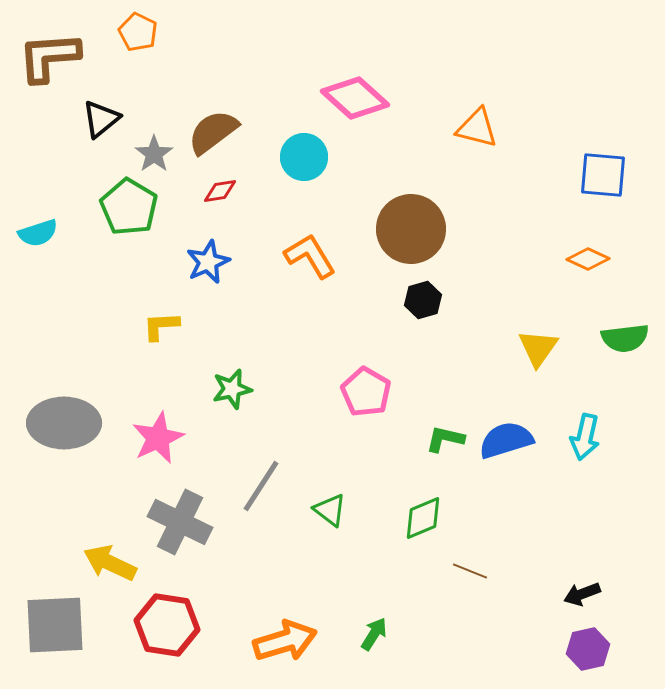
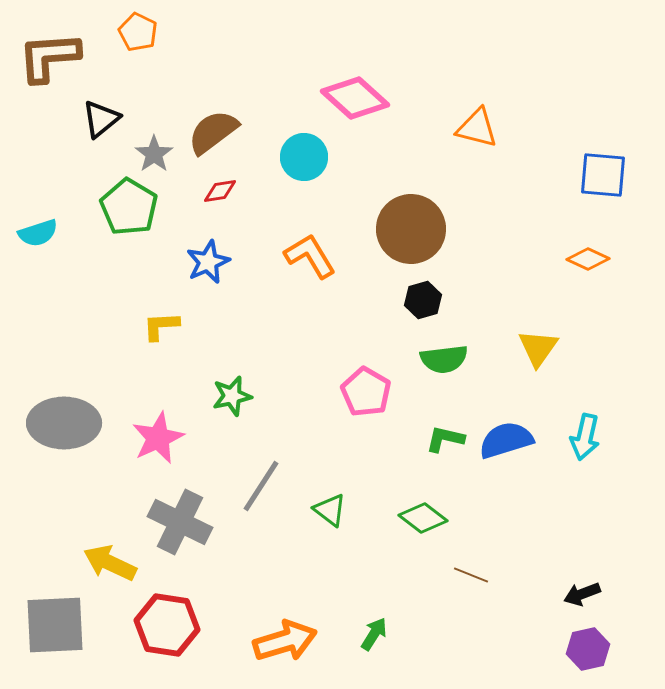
green semicircle: moved 181 px left, 21 px down
green star: moved 7 px down
green diamond: rotated 60 degrees clockwise
brown line: moved 1 px right, 4 px down
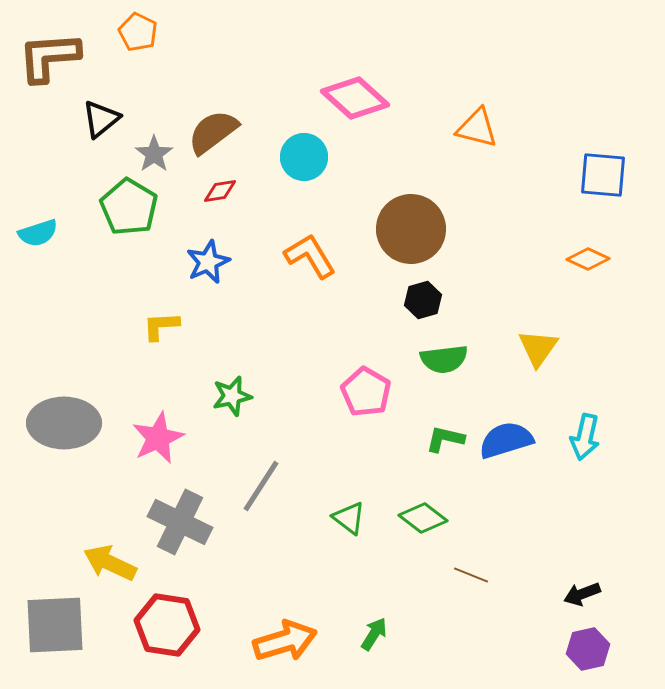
green triangle: moved 19 px right, 8 px down
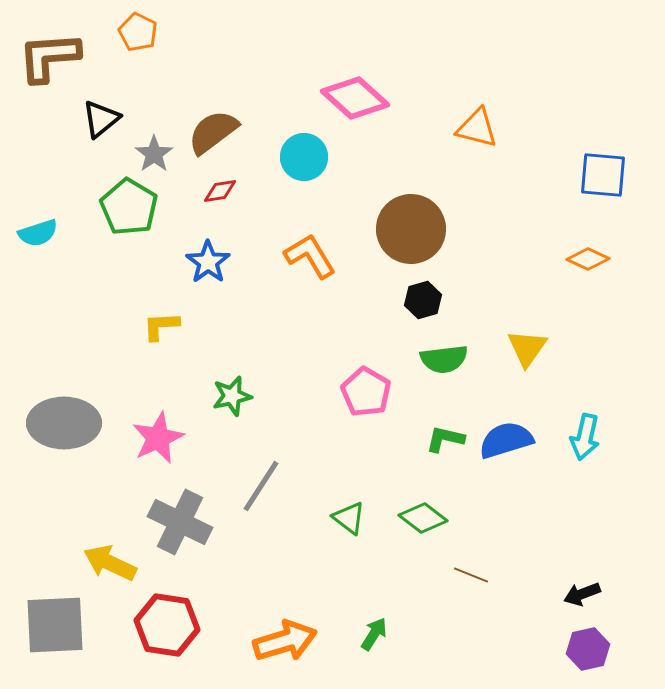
blue star: rotated 12 degrees counterclockwise
yellow triangle: moved 11 px left
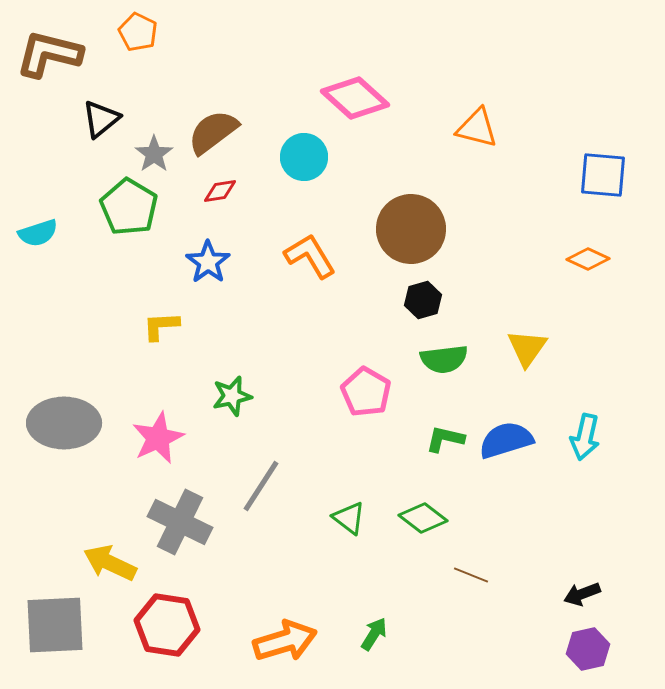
brown L-shape: moved 3 px up; rotated 18 degrees clockwise
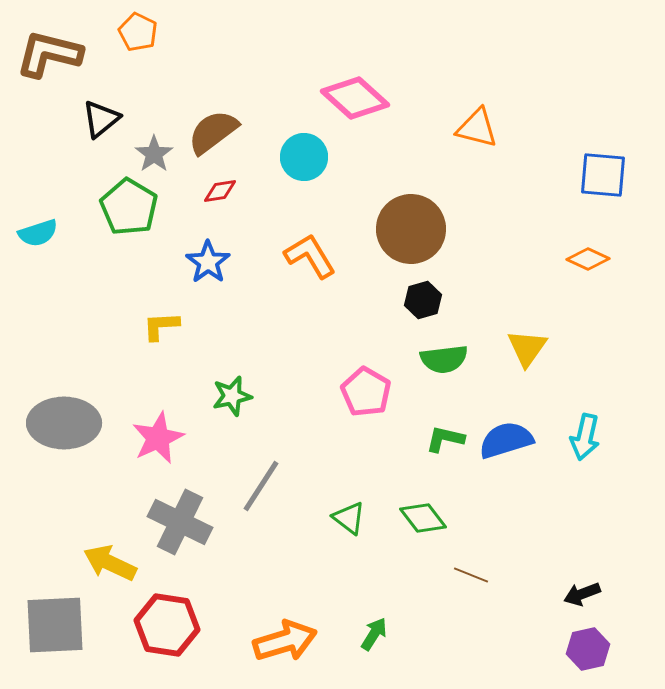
green diamond: rotated 15 degrees clockwise
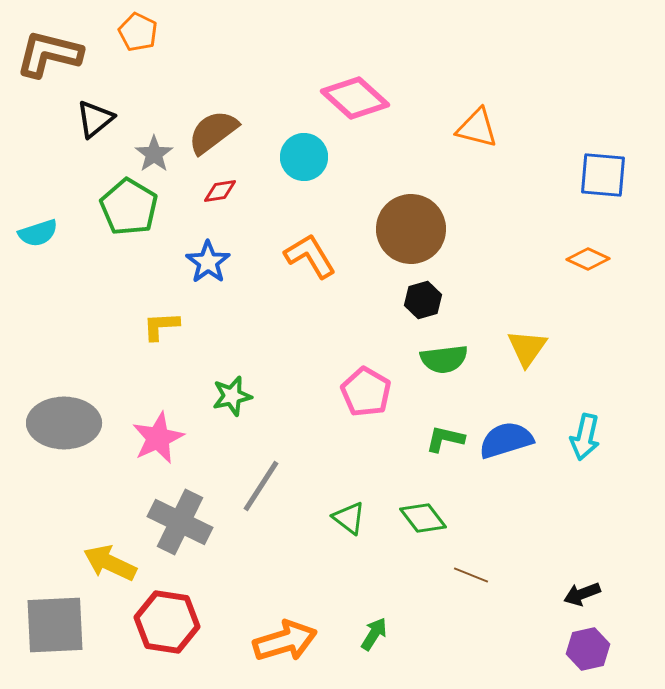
black triangle: moved 6 px left
red hexagon: moved 3 px up
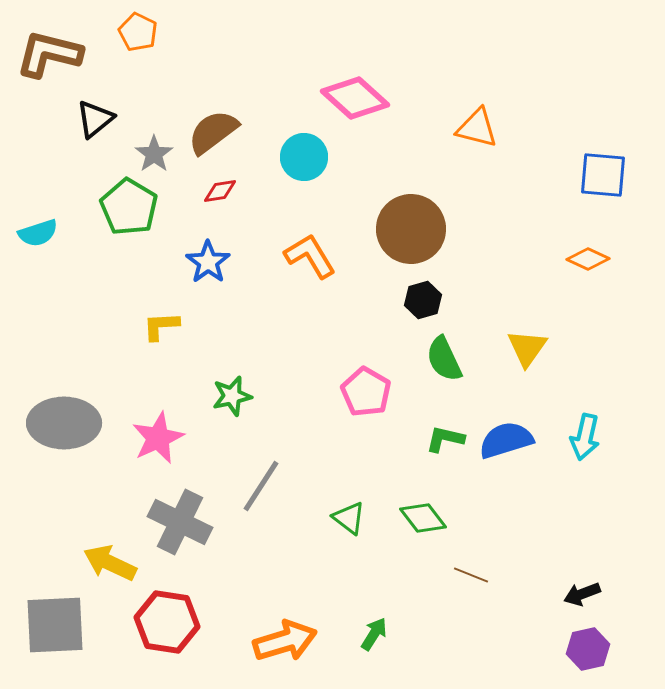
green semicircle: rotated 72 degrees clockwise
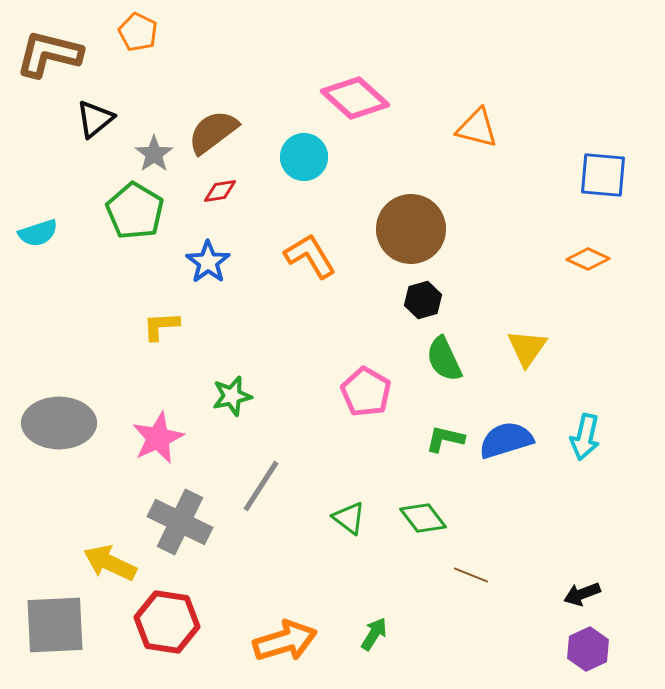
green pentagon: moved 6 px right, 4 px down
gray ellipse: moved 5 px left
purple hexagon: rotated 12 degrees counterclockwise
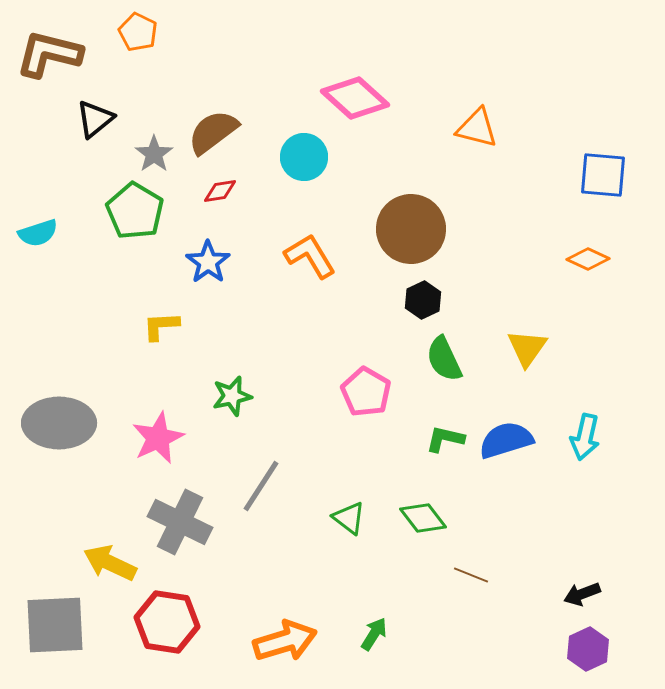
black hexagon: rotated 9 degrees counterclockwise
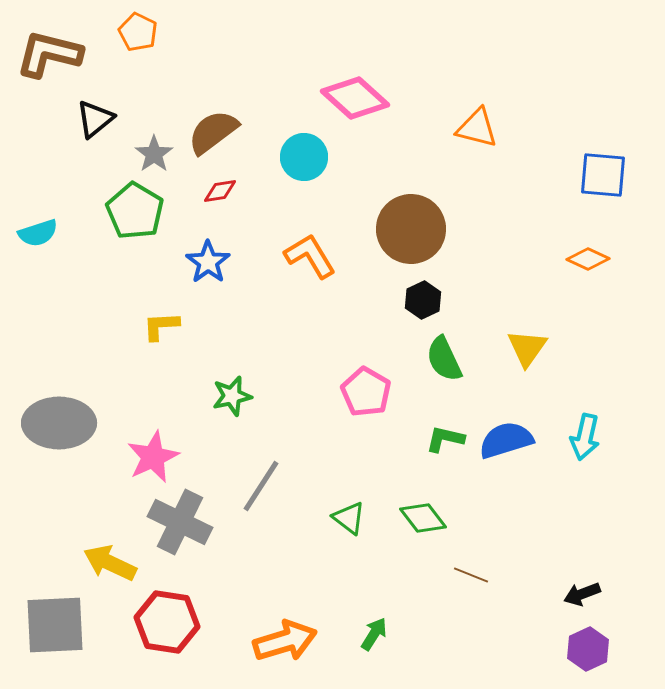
pink star: moved 5 px left, 19 px down
